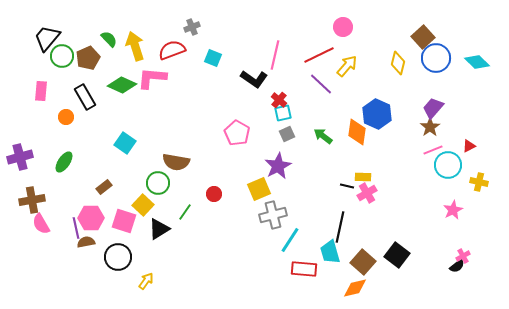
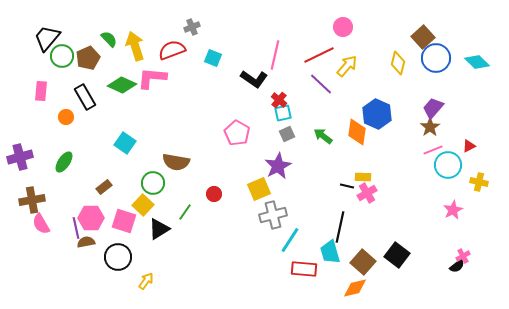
green circle at (158, 183): moved 5 px left
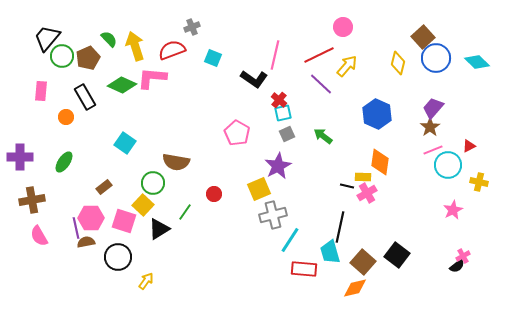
orange diamond at (357, 132): moved 23 px right, 30 px down
purple cross at (20, 157): rotated 15 degrees clockwise
pink semicircle at (41, 224): moved 2 px left, 12 px down
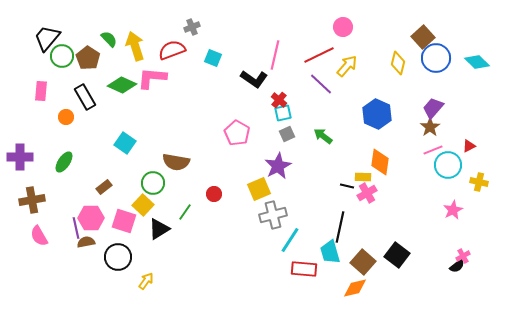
brown pentagon at (88, 58): rotated 15 degrees counterclockwise
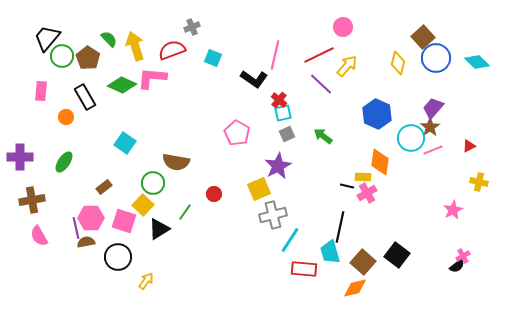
cyan circle at (448, 165): moved 37 px left, 27 px up
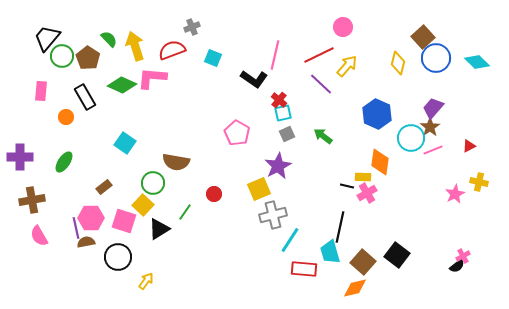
pink star at (453, 210): moved 2 px right, 16 px up
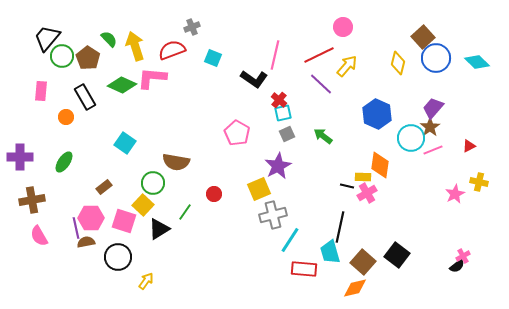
orange diamond at (380, 162): moved 3 px down
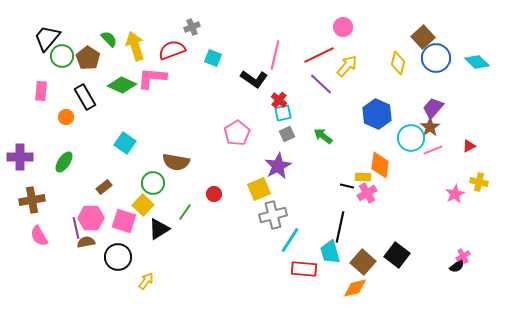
pink pentagon at (237, 133): rotated 10 degrees clockwise
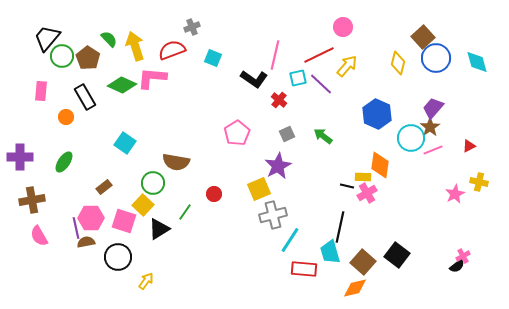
cyan diamond at (477, 62): rotated 30 degrees clockwise
cyan square at (283, 113): moved 15 px right, 35 px up
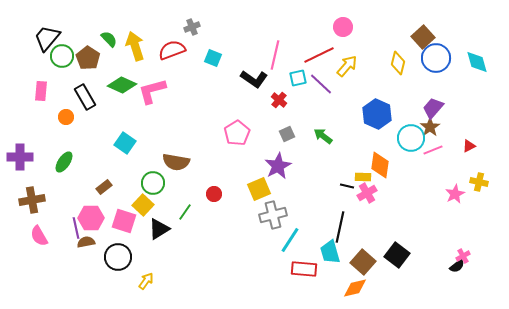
pink L-shape at (152, 78): moved 13 px down; rotated 20 degrees counterclockwise
